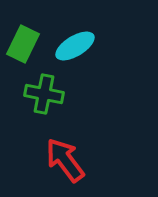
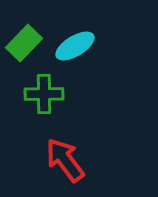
green rectangle: moved 1 px right, 1 px up; rotated 18 degrees clockwise
green cross: rotated 12 degrees counterclockwise
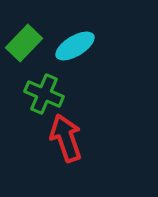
green cross: rotated 24 degrees clockwise
red arrow: moved 1 px right, 22 px up; rotated 18 degrees clockwise
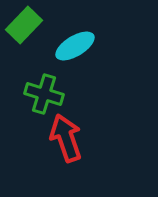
green rectangle: moved 18 px up
green cross: rotated 6 degrees counterclockwise
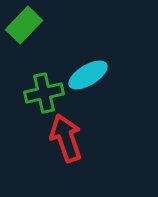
cyan ellipse: moved 13 px right, 29 px down
green cross: moved 1 px up; rotated 30 degrees counterclockwise
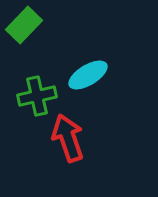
green cross: moved 7 px left, 3 px down
red arrow: moved 2 px right
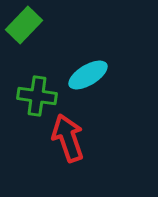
green cross: rotated 21 degrees clockwise
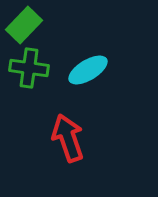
cyan ellipse: moved 5 px up
green cross: moved 8 px left, 28 px up
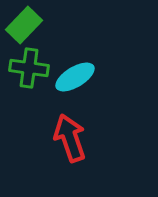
cyan ellipse: moved 13 px left, 7 px down
red arrow: moved 2 px right
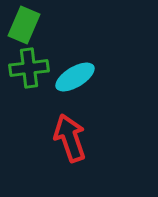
green rectangle: rotated 21 degrees counterclockwise
green cross: rotated 15 degrees counterclockwise
